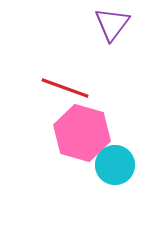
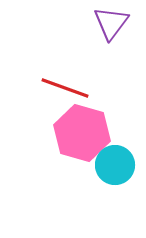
purple triangle: moved 1 px left, 1 px up
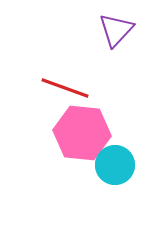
purple triangle: moved 5 px right, 7 px down; rotated 6 degrees clockwise
pink hexagon: rotated 10 degrees counterclockwise
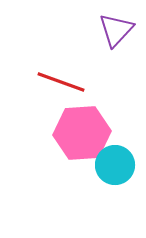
red line: moved 4 px left, 6 px up
pink hexagon: rotated 10 degrees counterclockwise
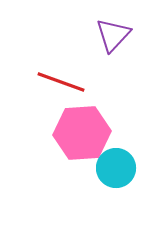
purple triangle: moved 3 px left, 5 px down
cyan circle: moved 1 px right, 3 px down
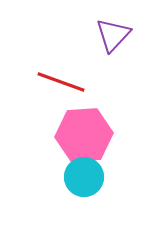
pink hexagon: moved 2 px right, 2 px down
cyan circle: moved 32 px left, 9 px down
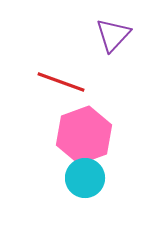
pink hexagon: rotated 16 degrees counterclockwise
cyan circle: moved 1 px right, 1 px down
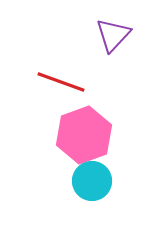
cyan circle: moved 7 px right, 3 px down
